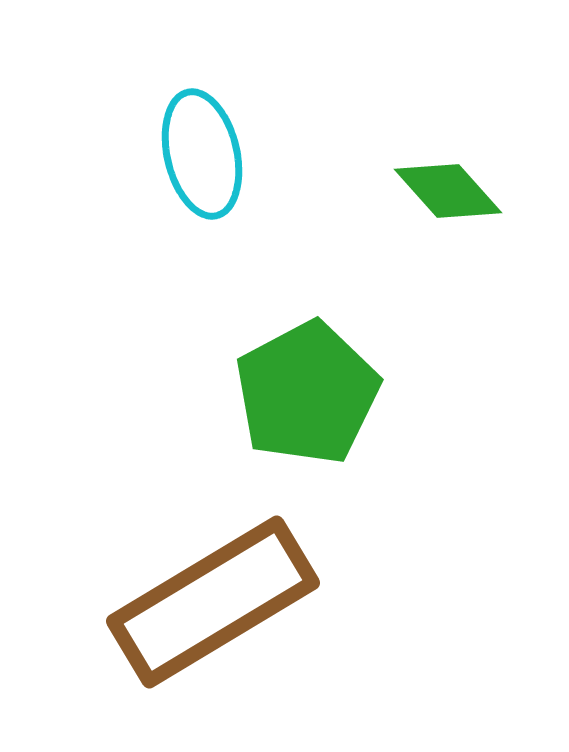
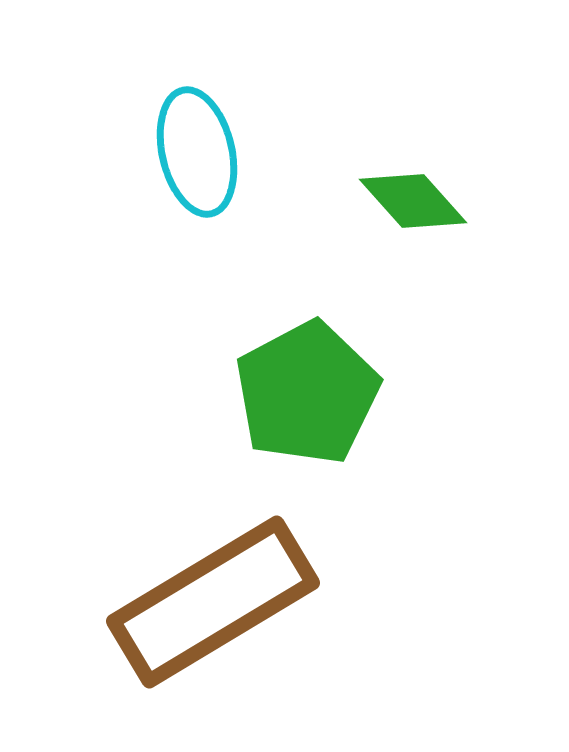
cyan ellipse: moved 5 px left, 2 px up
green diamond: moved 35 px left, 10 px down
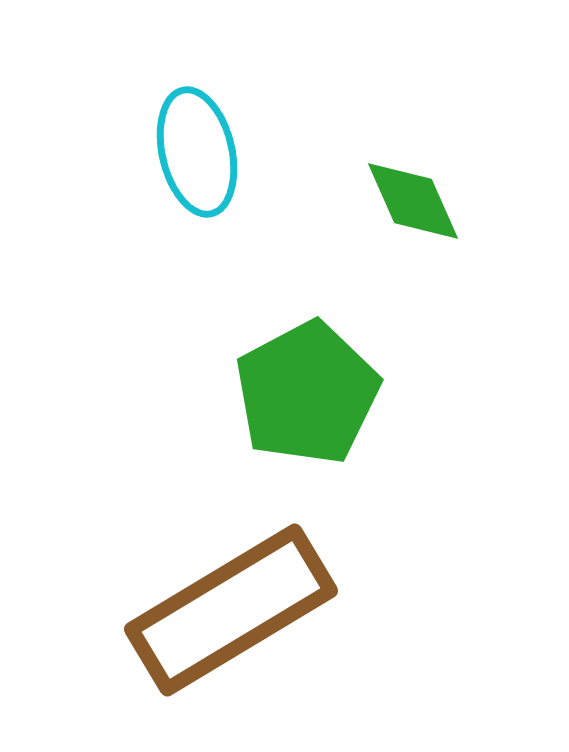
green diamond: rotated 18 degrees clockwise
brown rectangle: moved 18 px right, 8 px down
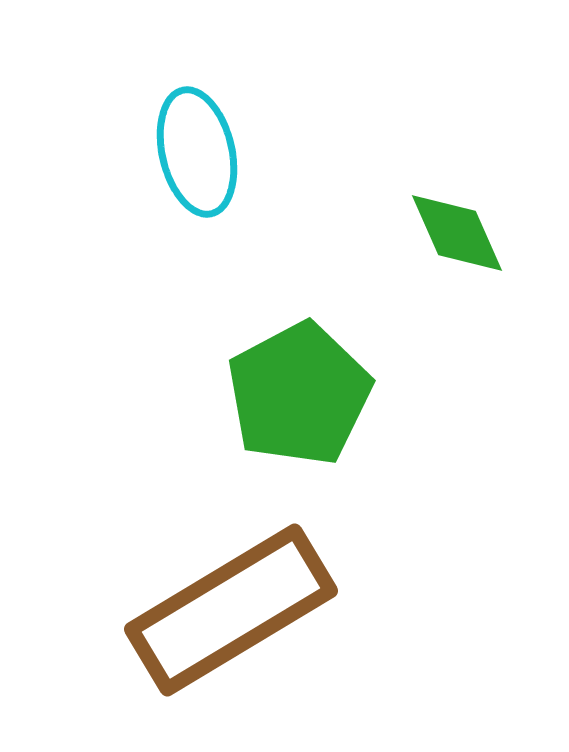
green diamond: moved 44 px right, 32 px down
green pentagon: moved 8 px left, 1 px down
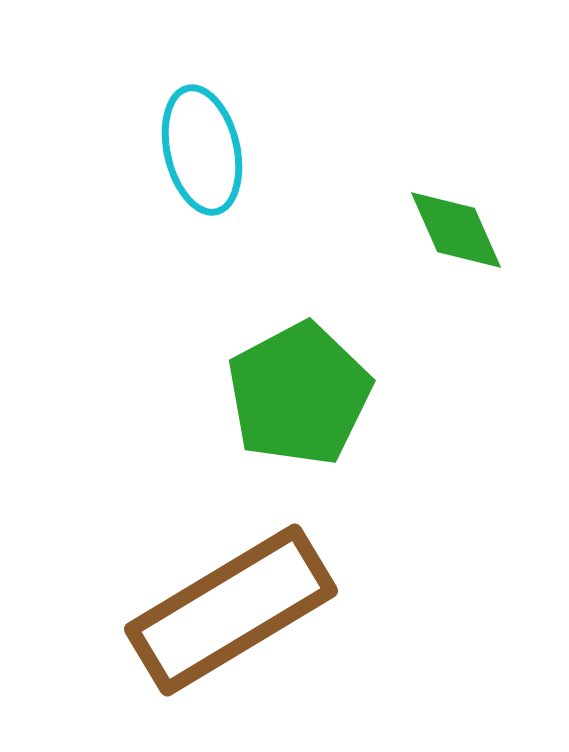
cyan ellipse: moved 5 px right, 2 px up
green diamond: moved 1 px left, 3 px up
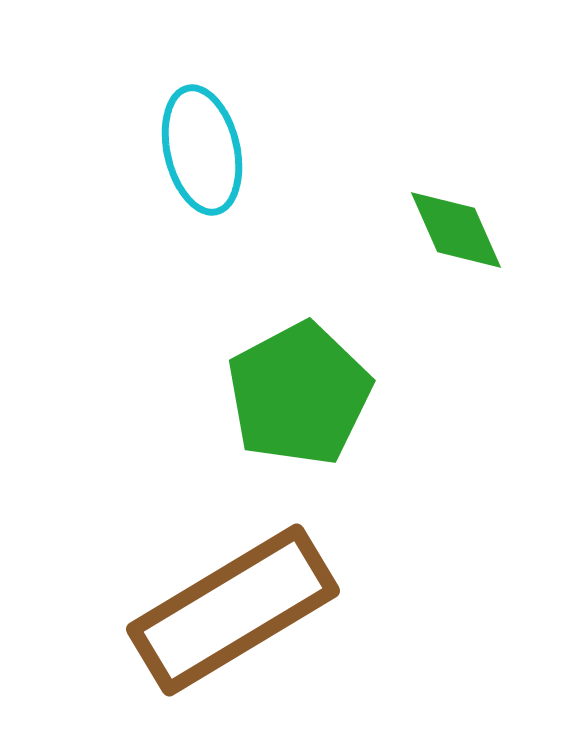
brown rectangle: moved 2 px right
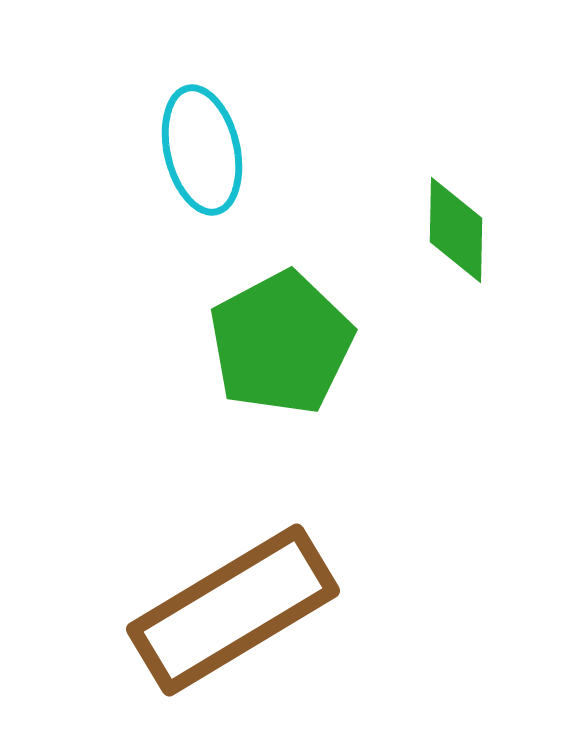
green diamond: rotated 25 degrees clockwise
green pentagon: moved 18 px left, 51 px up
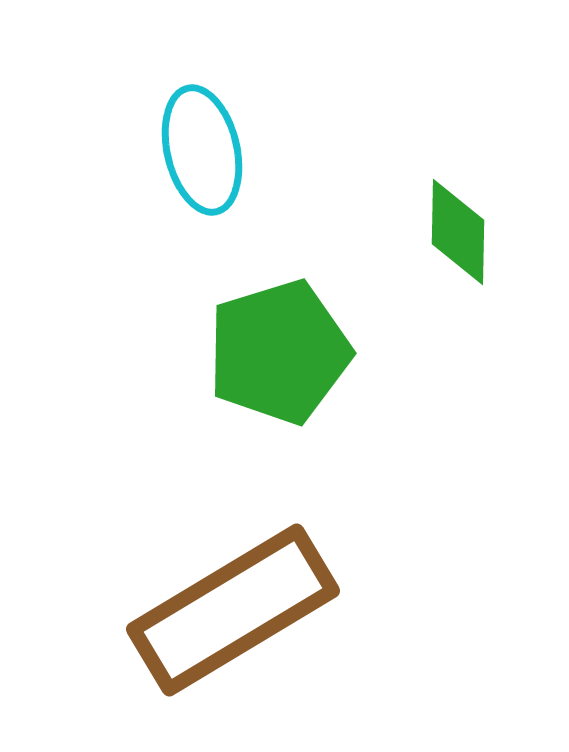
green diamond: moved 2 px right, 2 px down
green pentagon: moved 2 px left, 9 px down; rotated 11 degrees clockwise
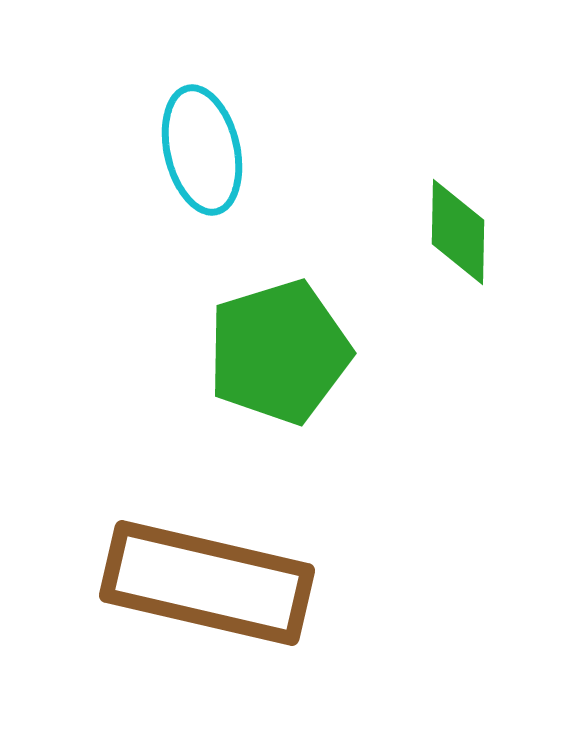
brown rectangle: moved 26 px left, 27 px up; rotated 44 degrees clockwise
